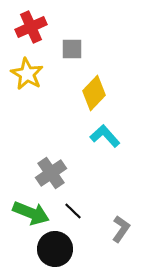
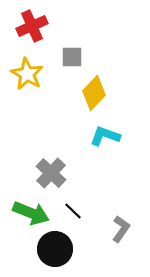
red cross: moved 1 px right, 1 px up
gray square: moved 8 px down
cyan L-shape: rotated 28 degrees counterclockwise
gray cross: rotated 12 degrees counterclockwise
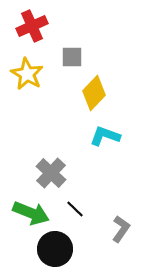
black line: moved 2 px right, 2 px up
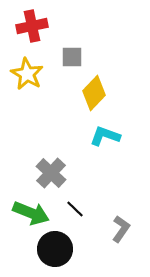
red cross: rotated 12 degrees clockwise
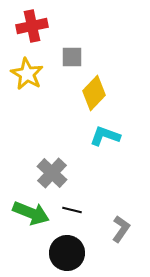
gray cross: moved 1 px right
black line: moved 3 px left, 1 px down; rotated 30 degrees counterclockwise
black circle: moved 12 px right, 4 px down
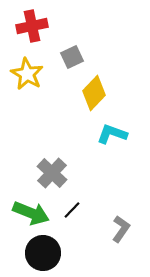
gray square: rotated 25 degrees counterclockwise
cyan L-shape: moved 7 px right, 2 px up
black line: rotated 60 degrees counterclockwise
black circle: moved 24 px left
